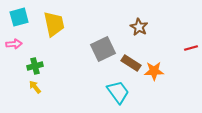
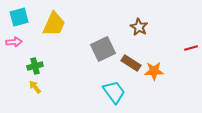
yellow trapezoid: rotated 36 degrees clockwise
pink arrow: moved 2 px up
cyan trapezoid: moved 4 px left
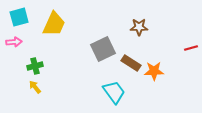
brown star: rotated 30 degrees counterclockwise
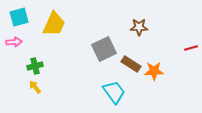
gray square: moved 1 px right
brown rectangle: moved 1 px down
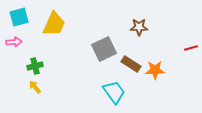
orange star: moved 1 px right, 1 px up
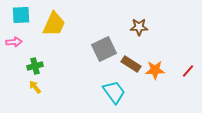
cyan square: moved 2 px right, 2 px up; rotated 12 degrees clockwise
red line: moved 3 px left, 23 px down; rotated 32 degrees counterclockwise
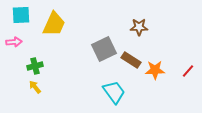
brown rectangle: moved 4 px up
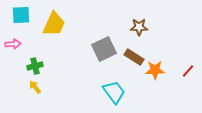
pink arrow: moved 1 px left, 2 px down
brown rectangle: moved 3 px right, 3 px up
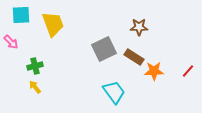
yellow trapezoid: moved 1 px left; rotated 44 degrees counterclockwise
pink arrow: moved 2 px left, 2 px up; rotated 49 degrees clockwise
orange star: moved 1 px left, 1 px down
